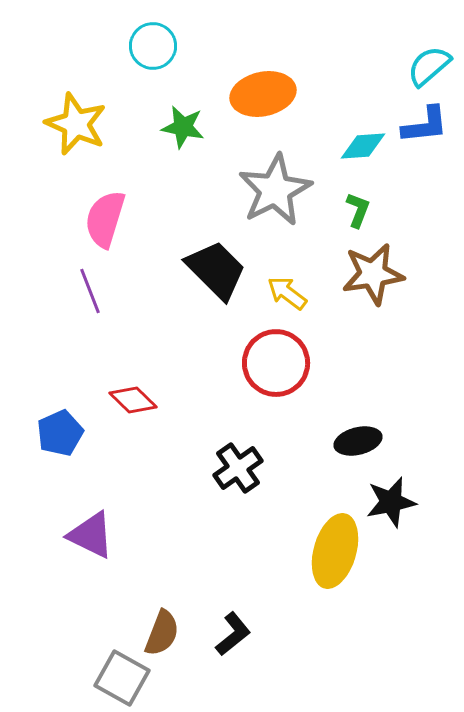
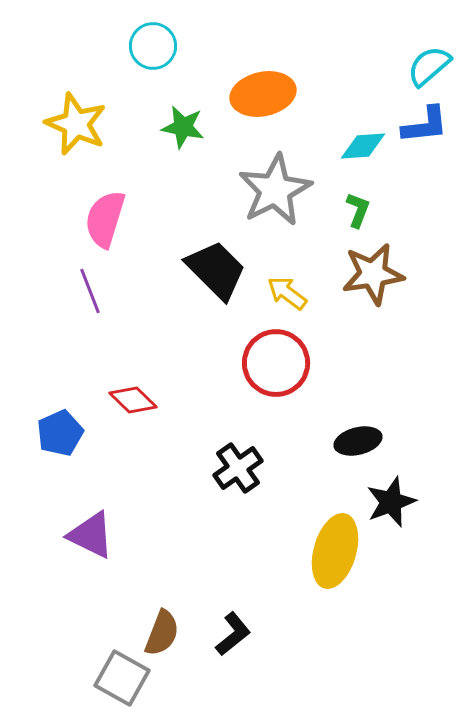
black star: rotated 9 degrees counterclockwise
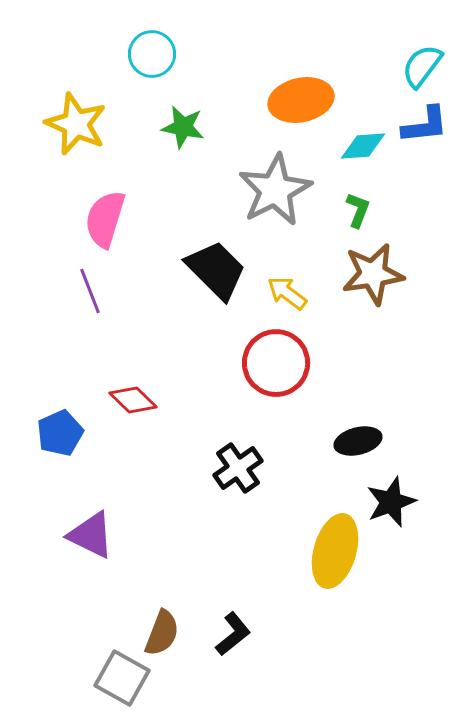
cyan circle: moved 1 px left, 8 px down
cyan semicircle: moved 7 px left; rotated 12 degrees counterclockwise
orange ellipse: moved 38 px right, 6 px down
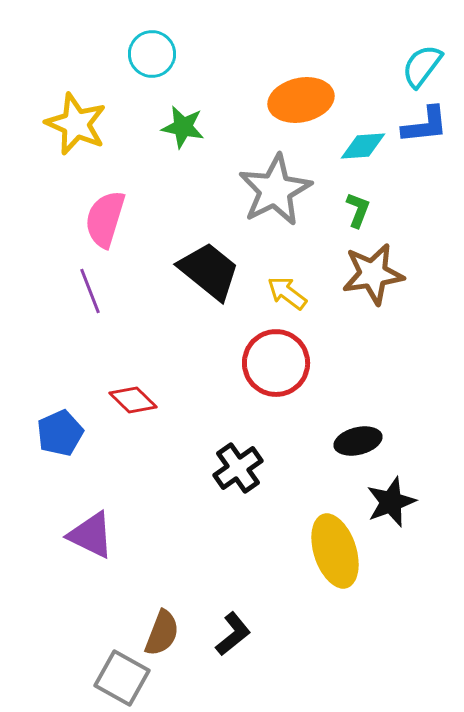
black trapezoid: moved 7 px left, 1 px down; rotated 6 degrees counterclockwise
yellow ellipse: rotated 34 degrees counterclockwise
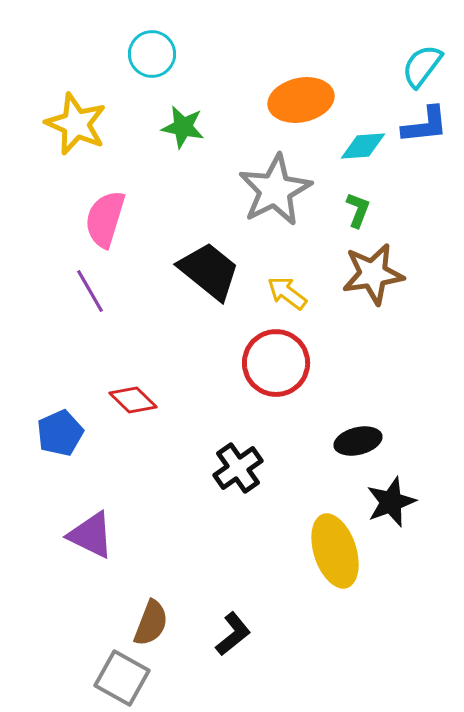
purple line: rotated 9 degrees counterclockwise
brown semicircle: moved 11 px left, 10 px up
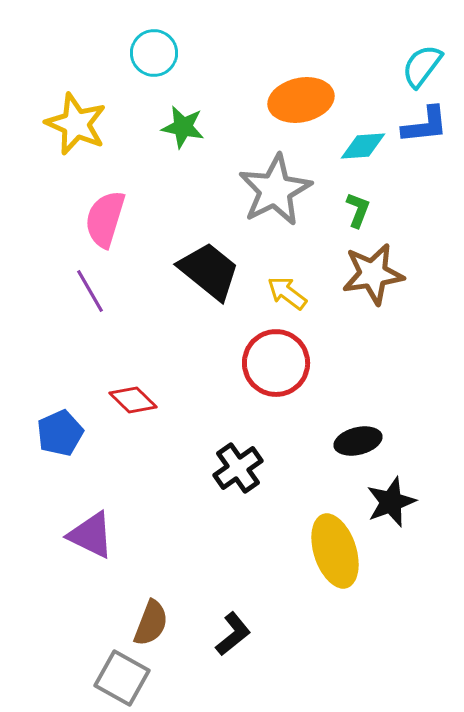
cyan circle: moved 2 px right, 1 px up
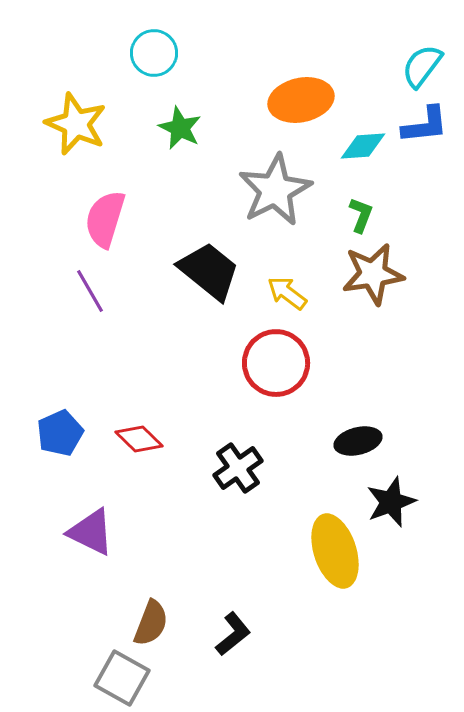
green star: moved 3 px left, 1 px down; rotated 15 degrees clockwise
green L-shape: moved 3 px right, 5 px down
red diamond: moved 6 px right, 39 px down
purple triangle: moved 3 px up
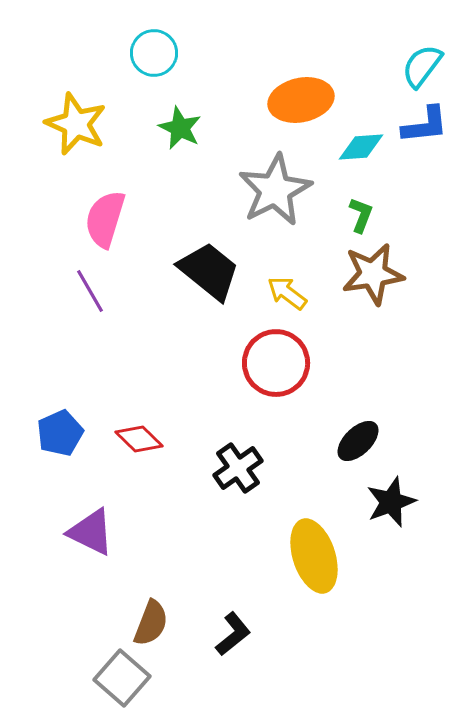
cyan diamond: moved 2 px left, 1 px down
black ellipse: rotated 30 degrees counterclockwise
yellow ellipse: moved 21 px left, 5 px down
gray square: rotated 12 degrees clockwise
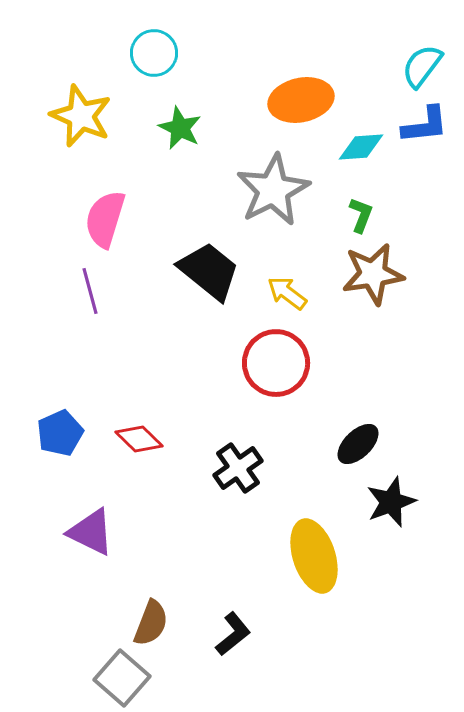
yellow star: moved 5 px right, 8 px up
gray star: moved 2 px left
purple line: rotated 15 degrees clockwise
black ellipse: moved 3 px down
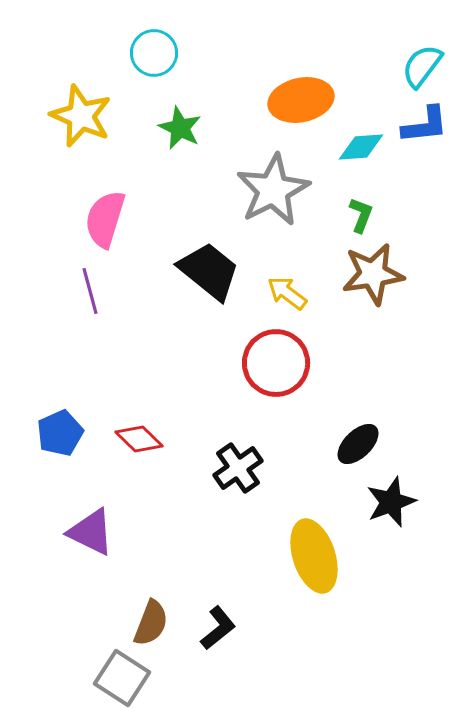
black L-shape: moved 15 px left, 6 px up
gray square: rotated 8 degrees counterclockwise
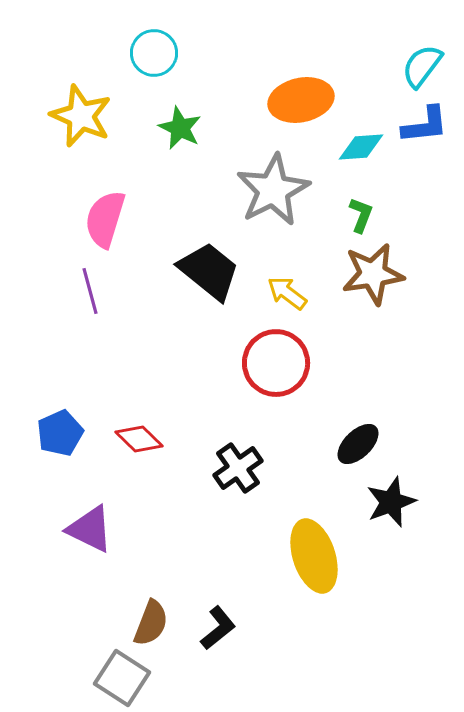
purple triangle: moved 1 px left, 3 px up
